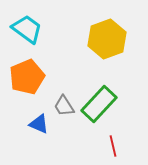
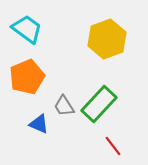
red line: rotated 25 degrees counterclockwise
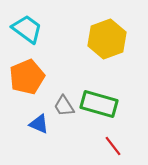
green rectangle: rotated 63 degrees clockwise
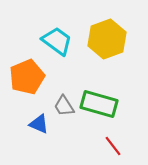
cyan trapezoid: moved 30 px right, 12 px down
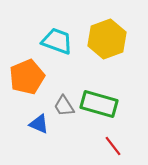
cyan trapezoid: rotated 16 degrees counterclockwise
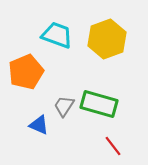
cyan trapezoid: moved 6 px up
orange pentagon: moved 1 px left, 5 px up
gray trapezoid: rotated 65 degrees clockwise
blue triangle: moved 1 px down
